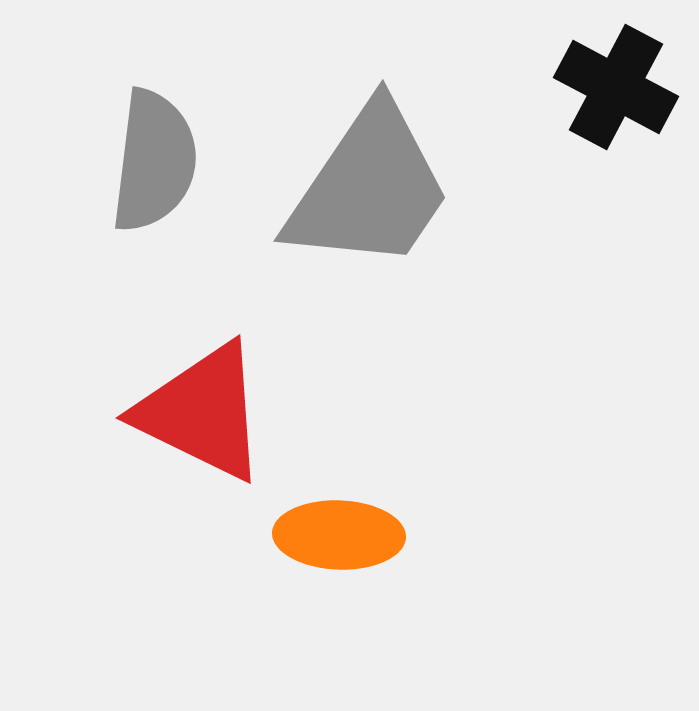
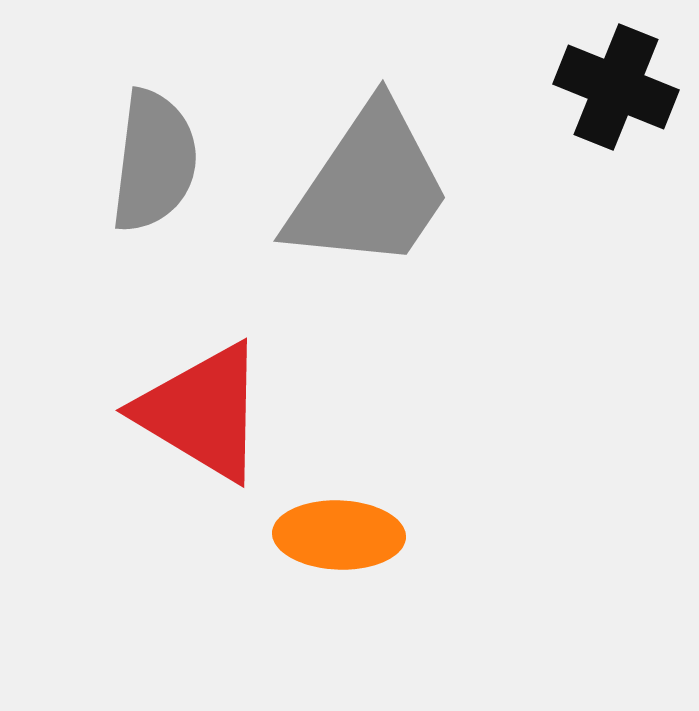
black cross: rotated 6 degrees counterclockwise
red triangle: rotated 5 degrees clockwise
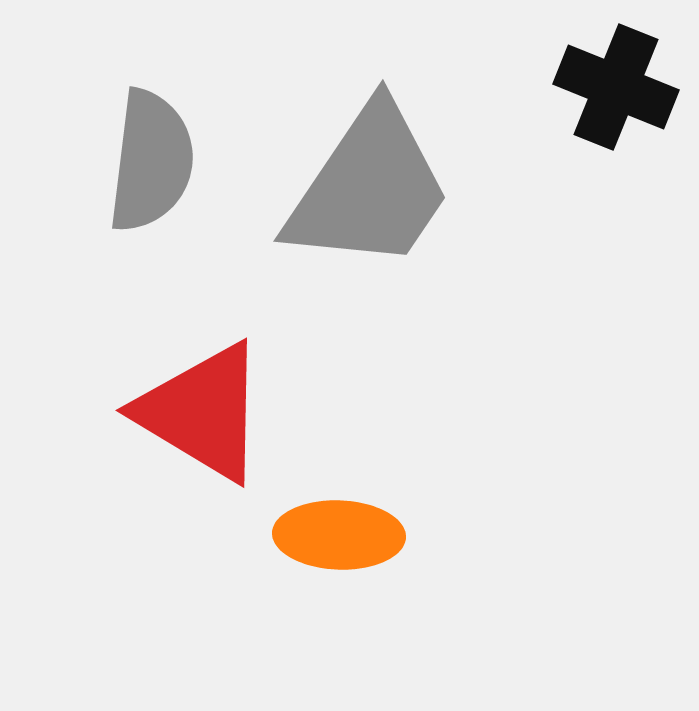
gray semicircle: moved 3 px left
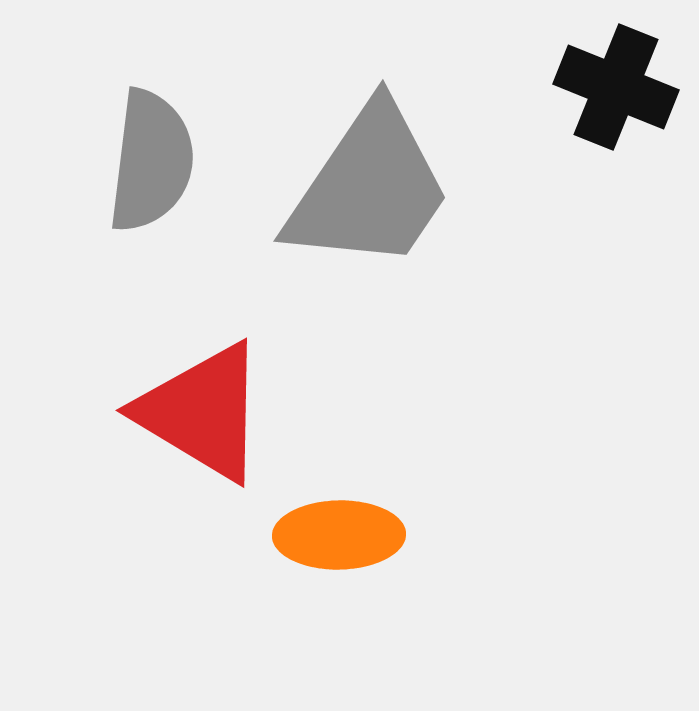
orange ellipse: rotated 3 degrees counterclockwise
